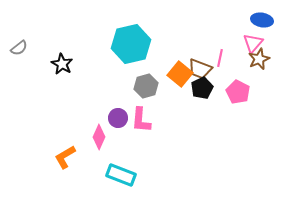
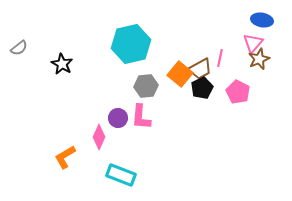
brown trapezoid: rotated 50 degrees counterclockwise
gray hexagon: rotated 10 degrees clockwise
pink L-shape: moved 3 px up
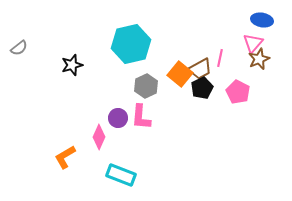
black star: moved 10 px right, 1 px down; rotated 25 degrees clockwise
gray hexagon: rotated 20 degrees counterclockwise
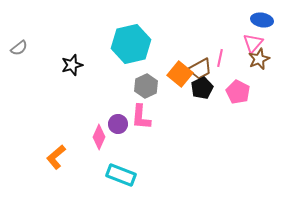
purple circle: moved 6 px down
orange L-shape: moved 9 px left; rotated 10 degrees counterclockwise
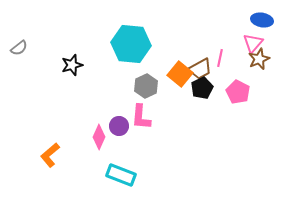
cyan hexagon: rotated 18 degrees clockwise
purple circle: moved 1 px right, 2 px down
orange L-shape: moved 6 px left, 2 px up
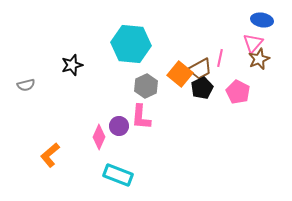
gray semicircle: moved 7 px right, 37 px down; rotated 24 degrees clockwise
cyan rectangle: moved 3 px left
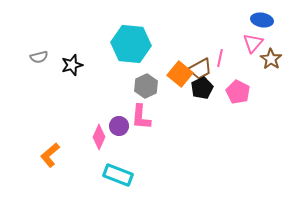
brown star: moved 12 px right; rotated 15 degrees counterclockwise
gray semicircle: moved 13 px right, 28 px up
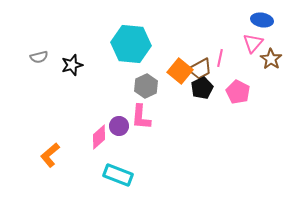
orange square: moved 3 px up
pink diamond: rotated 25 degrees clockwise
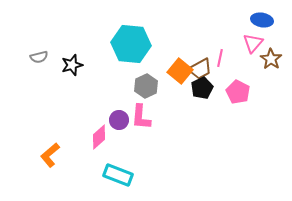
purple circle: moved 6 px up
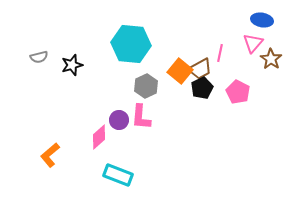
pink line: moved 5 px up
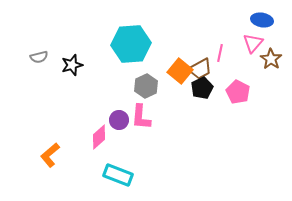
cyan hexagon: rotated 9 degrees counterclockwise
